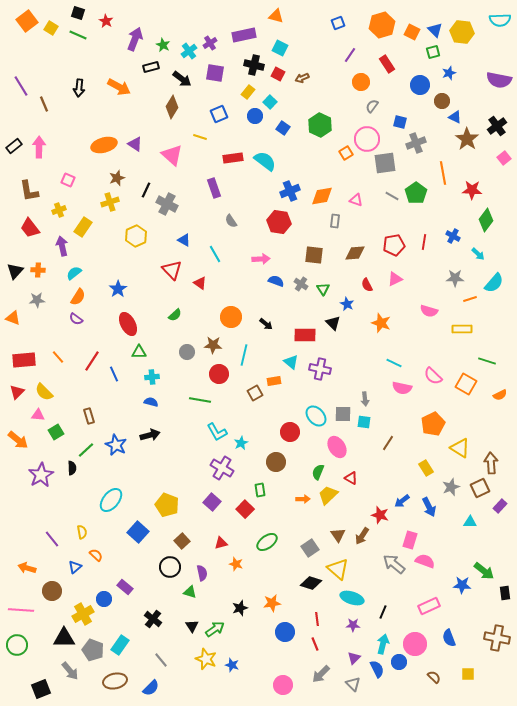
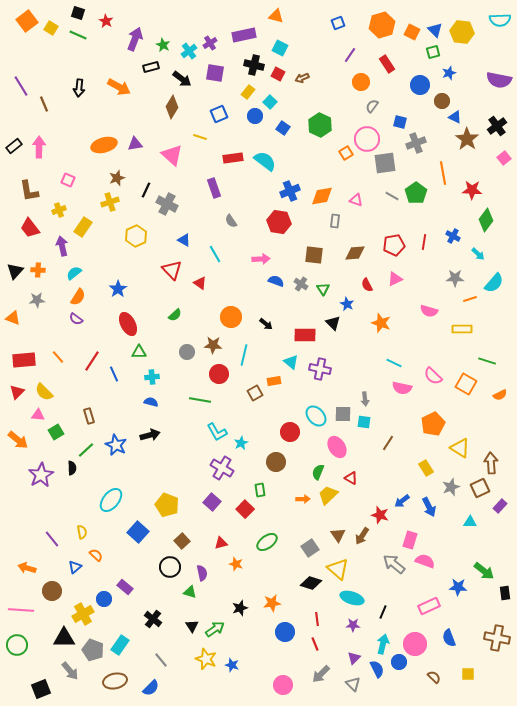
purple triangle at (135, 144): rotated 42 degrees counterclockwise
blue star at (462, 585): moved 4 px left, 2 px down
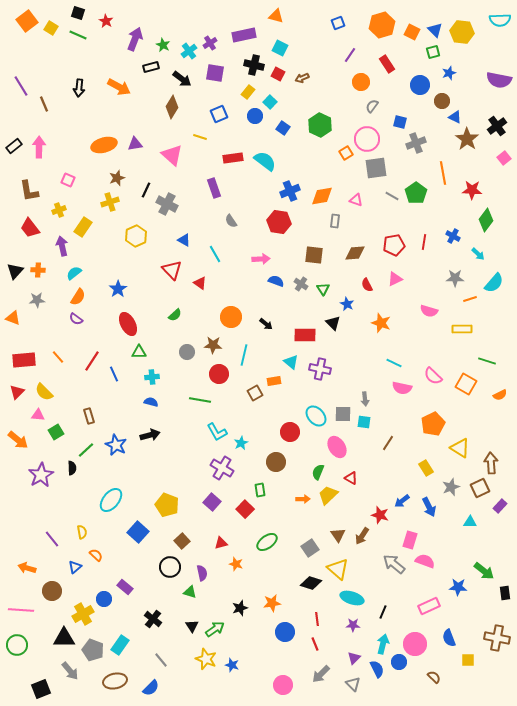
gray square at (385, 163): moved 9 px left, 5 px down
yellow square at (468, 674): moved 14 px up
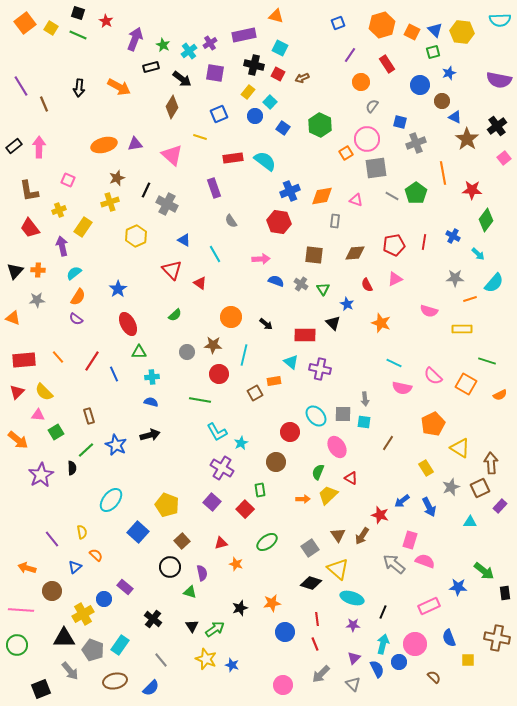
orange square at (27, 21): moved 2 px left, 2 px down
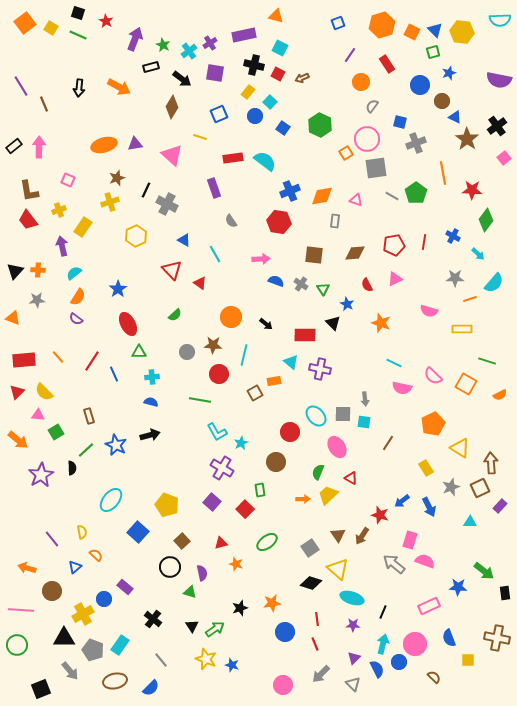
red trapezoid at (30, 228): moved 2 px left, 8 px up
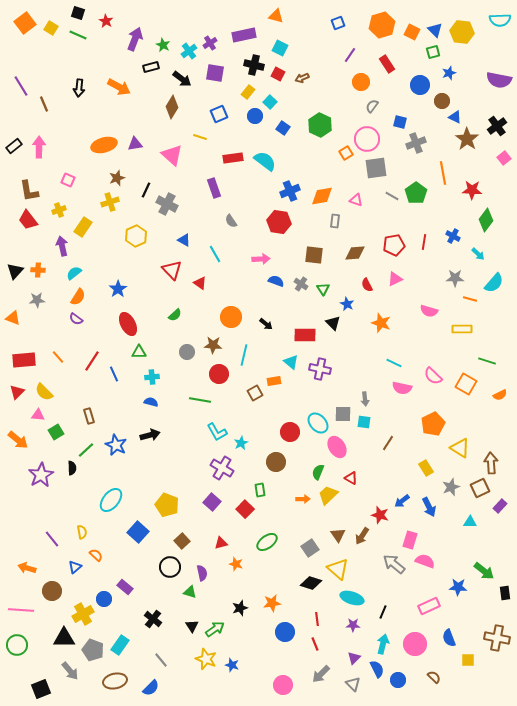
orange line at (470, 299): rotated 32 degrees clockwise
cyan ellipse at (316, 416): moved 2 px right, 7 px down
blue circle at (399, 662): moved 1 px left, 18 px down
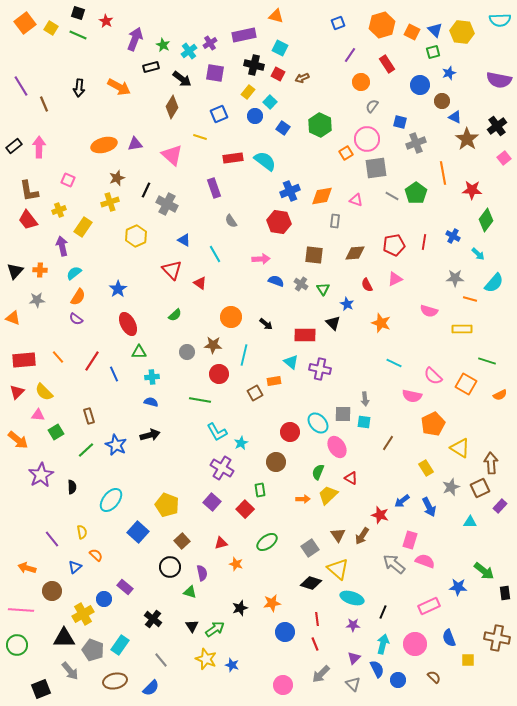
orange cross at (38, 270): moved 2 px right
pink semicircle at (402, 388): moved 10 px right, 8 px down
black semicircle at (72, 468): moved 19 px down
